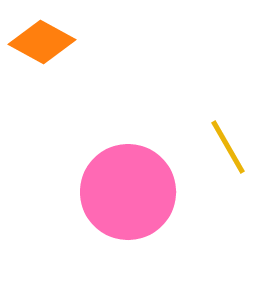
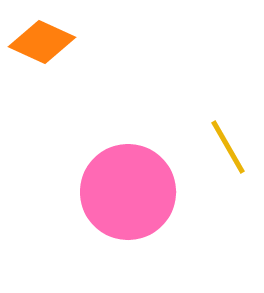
orange diamond: rotated 4 degrees counterclockwise
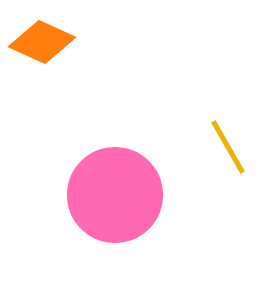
pink circle: moved 13 px left, 3 px down
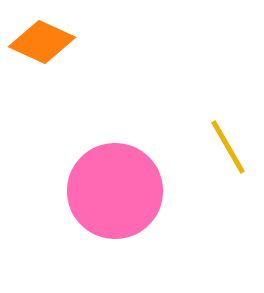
pink circle: moved 4 px up
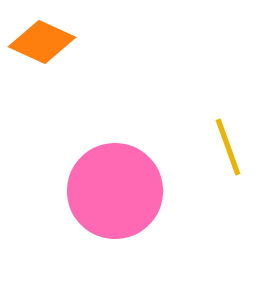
yellow line: rotated 10 degrees clockwise
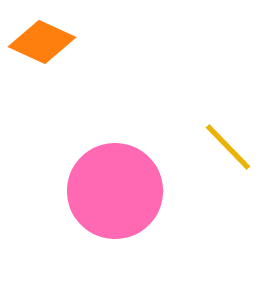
yellow line: rotated 24 degrees counterclockwise
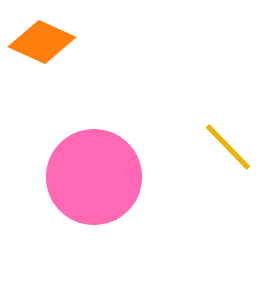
pink circle: moved 21 px left, 14 px up
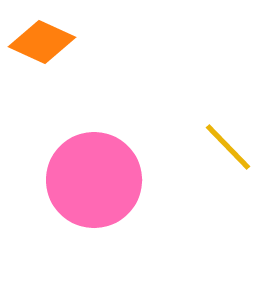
pink circle: moved 3 px down
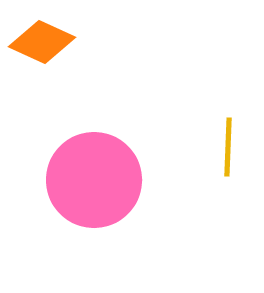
yellow line: rotated 46 degrees clockwise
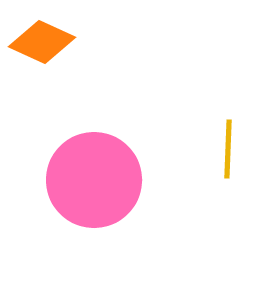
yellow line: moved 2 px down
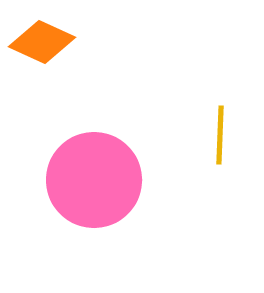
yellow line: moved 8 px left, 14 px up
